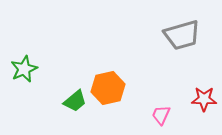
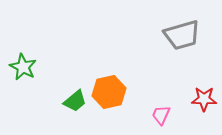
green star: moved 1 px left, 2 px up; rotated 20 degrees counterclockwise
orange hexagon: moved 1 px right, 4 px down
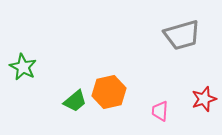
red star: rotated 20 degrees counterclockwise
pink trapezoid: moved 1 px left, 4 px up; rotated 20 degrees counterclockwise
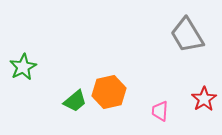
gray trapezoid: moved 5 px right; rotated 75 degrees clockwise
green star: rotated 16 degrees clockwise
red star: rotated 15 degrees counterclockwise
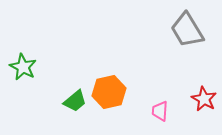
gray trapezoid: moved 5 px up
green star: rotated 16 degrees counterclockwise
red star: rotated 10 degrees counterclockwise
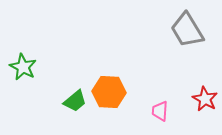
orange hexagon: rotated 16 degrees clockwise
red star: moved 1 px right
